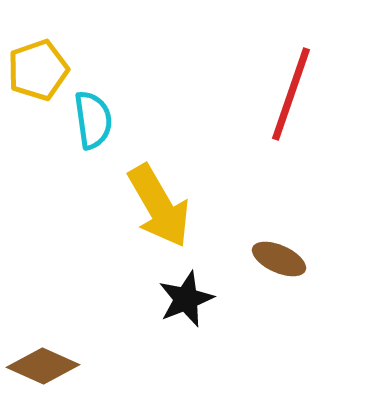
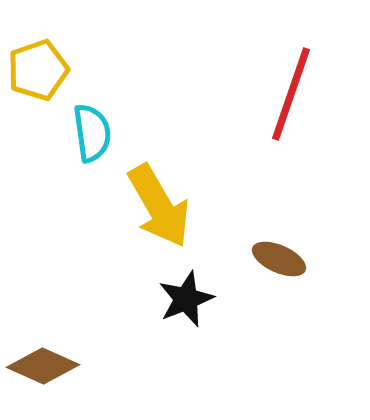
cyan semicircle: moved 1 px left, 13 px down
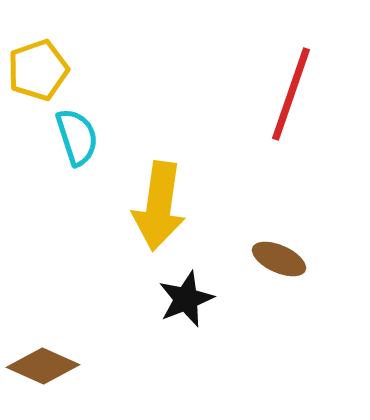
cyan semicircle: moved 15 px left, 4 px down; rotated 10 degrees counterclockwise
yellow arrow: rotated 38 degrees clockwise
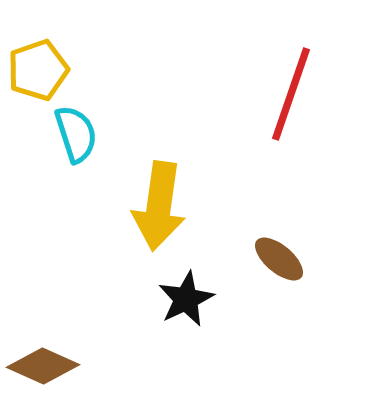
cyan semicircle: moved 1 px left, 3 px up
brown ellipse: rotated 16 degrees clockwise
black star: rotated 4 degrees counterclockwise
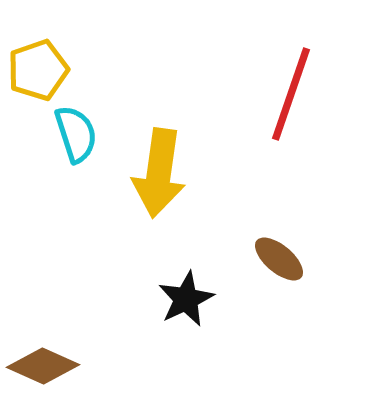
yellow arrow: moved 33 px up
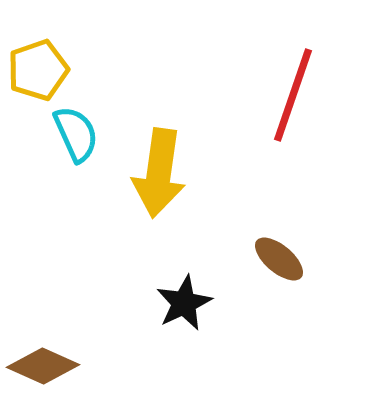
red line: moved 2 px right, 1 px down
cyan semicircle: rotated 6 degrees counterclockwise
black star: moved 2 px left, 4 px down
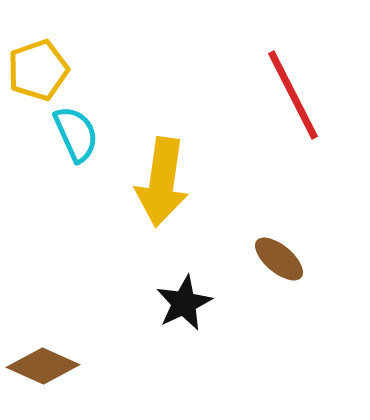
red line: rotated 46 degrees counterclockwise
yellow arrow: moved 3 px right, 9 px down
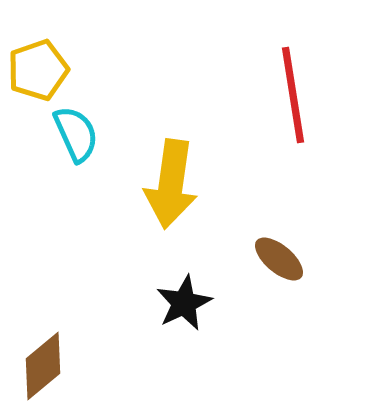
red line: rotated 18 degrees clockwise
yellow arrow: moved 9 px right, 2 px down
brown diamond: rotated 64 degrees counterclockwise
